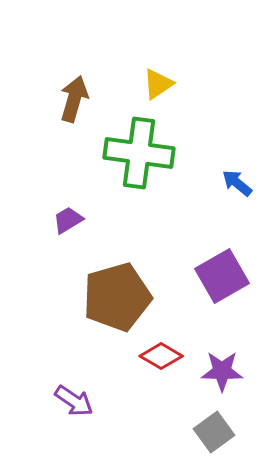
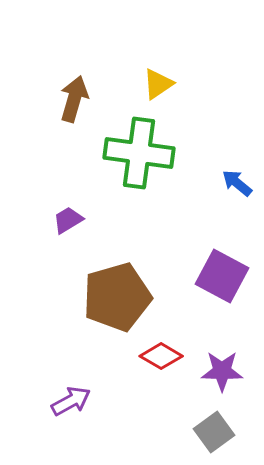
purple square: rotated 32 degrees counterclockwise
purple arrow: moved 3 px left; rotated 63 degrees counterclockwise
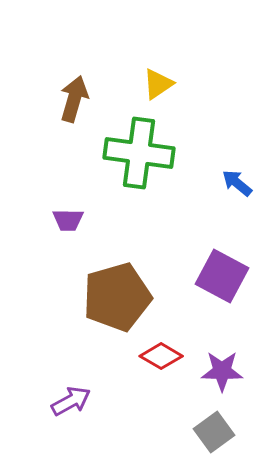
purple trapezoid: rotated 148 degrees counterclockwise
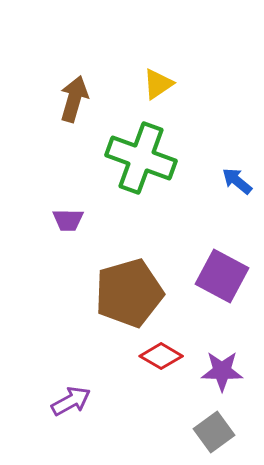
green cross: moved 2 px right, 5 px down; rotated 12 degrees clockwise
blue arrow: moved 2 px up
brown pentagon: moved 12 px right, 4 px up
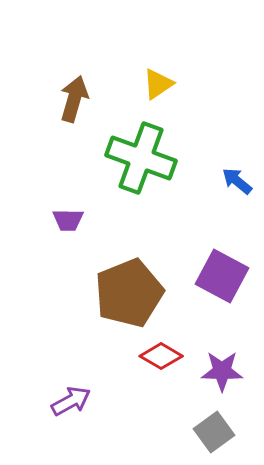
brown pentagon: rotated 6 degrees counterclockwise
